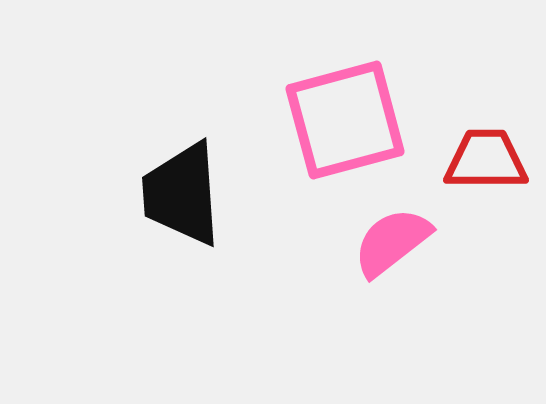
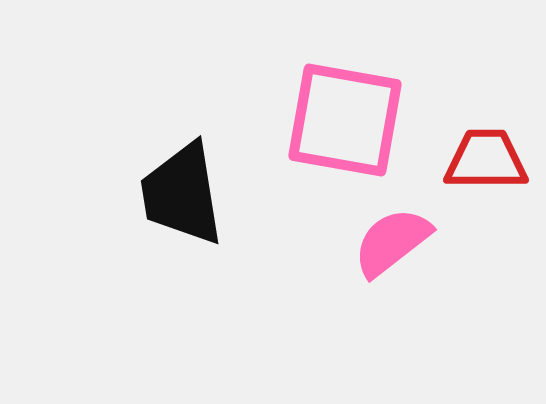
pink square: rotated 25 degrees clockwise
black trapezoid: rotated 5 degrees counterclockwise
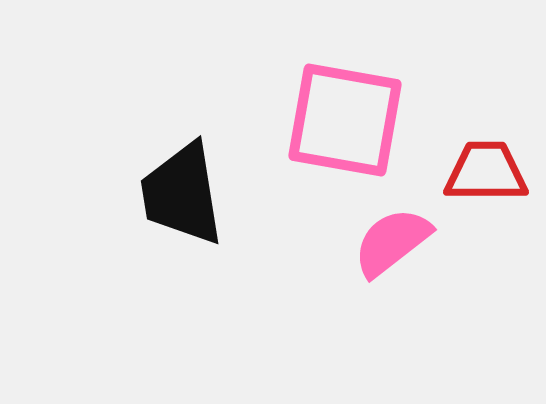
red trapezoid: moved 12 px down
